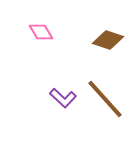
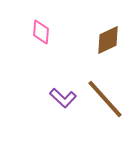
pink diamond: rotated 35 degrees clockwise
brown diamond: rotated 44 degrees counterclockwise
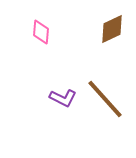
brown diamond: moved 4 px right, 11 px up
purple L-shape: rotated 16 degrees counterclockwise
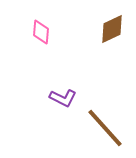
brown line: moved 29 px down
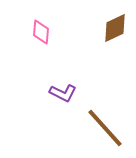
brown diamond: moved 3 px right, 1 px up
purple L-shape: moved 5 px up
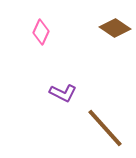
brown diamond: rotated 60 degrees clockwise
pink diamond: rotated 20 degrees clockwise
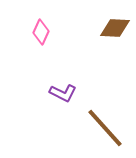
brown diamond: rotated 32 degrees counterclockwise
